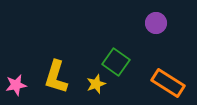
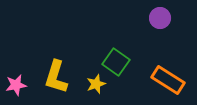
purple circle: moved 4 px right, 5 px up
orange rectangle: moved 3 px up
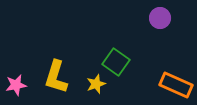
orange rectangle: moved 8 px right, 5 px down; rotated 8 degrees counterclockwise
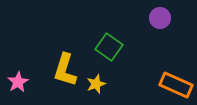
green square: moved 7 px left, 15 px up
yellow L-shape: moved 9 px right, 7 px up
pink star: moved 2 px right, 3 px up; rotated 20 degrees counterclockwise
